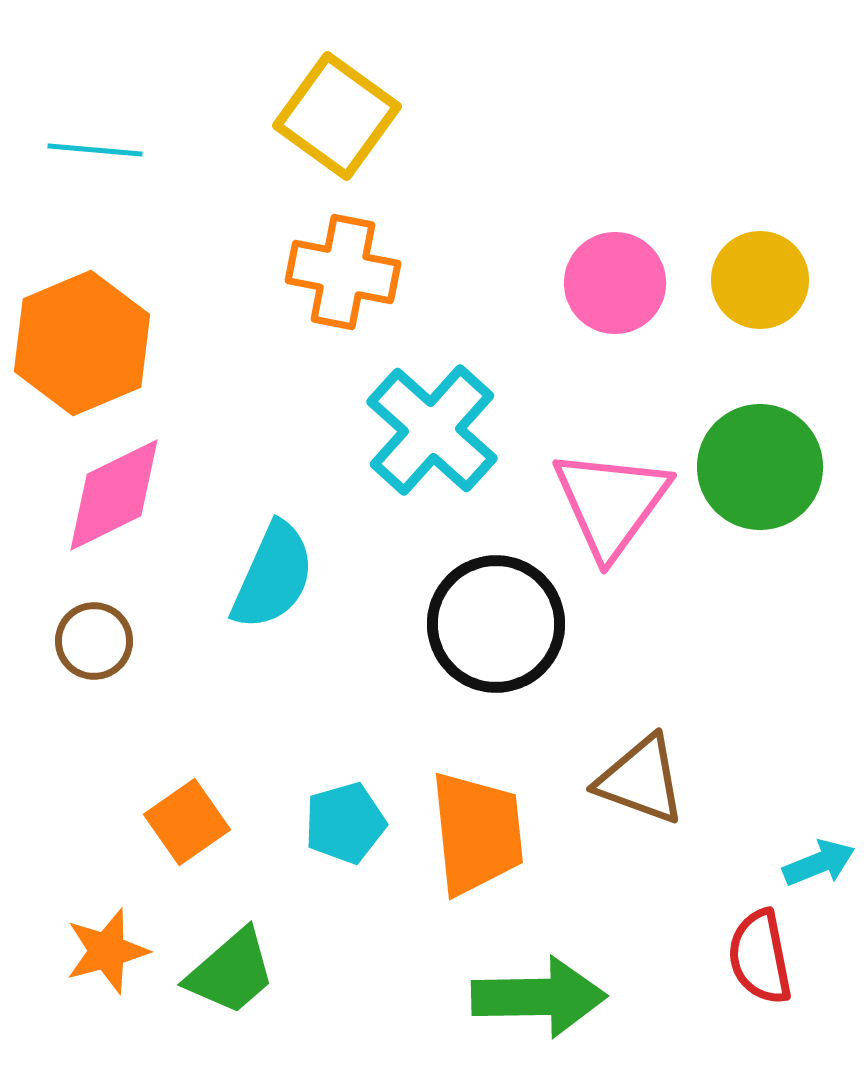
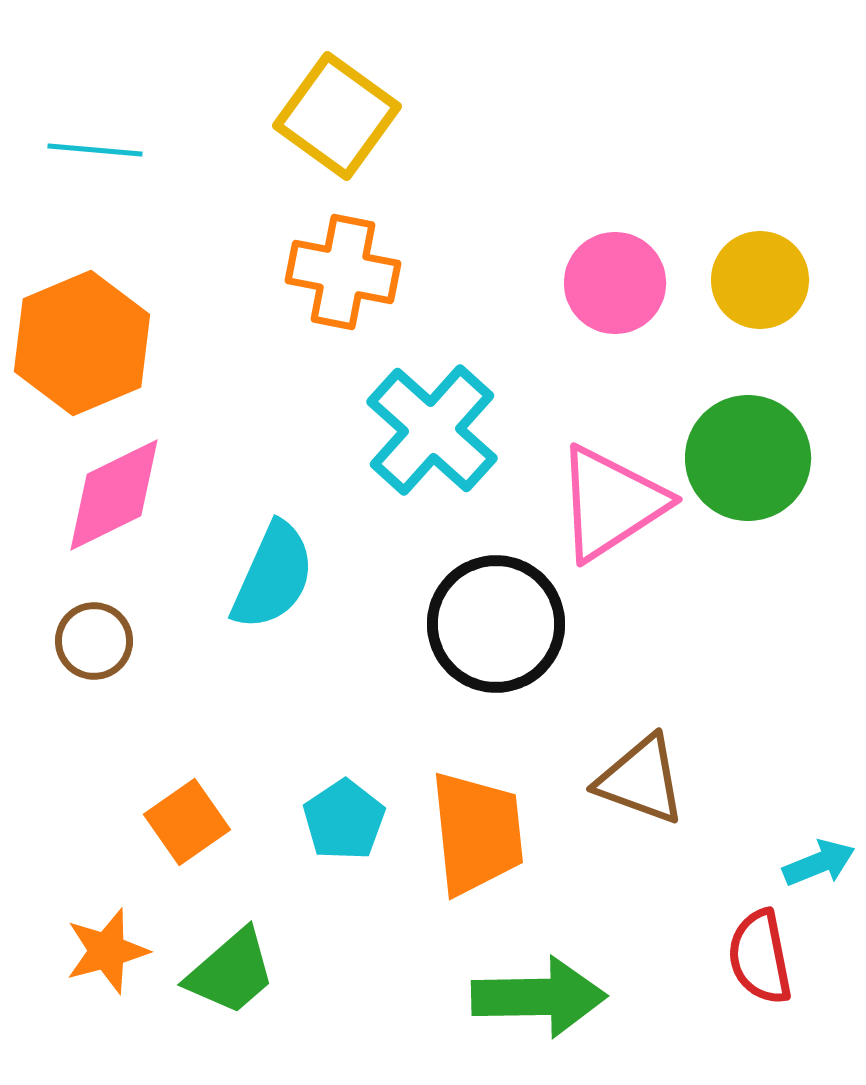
green circle: moved 12 px left, 9 px up
pink triangle: rotated 21 degrees clockwise
cyan pentagon: moved 1 px left, 3 px up; rotated 18 degrees counterclockwise
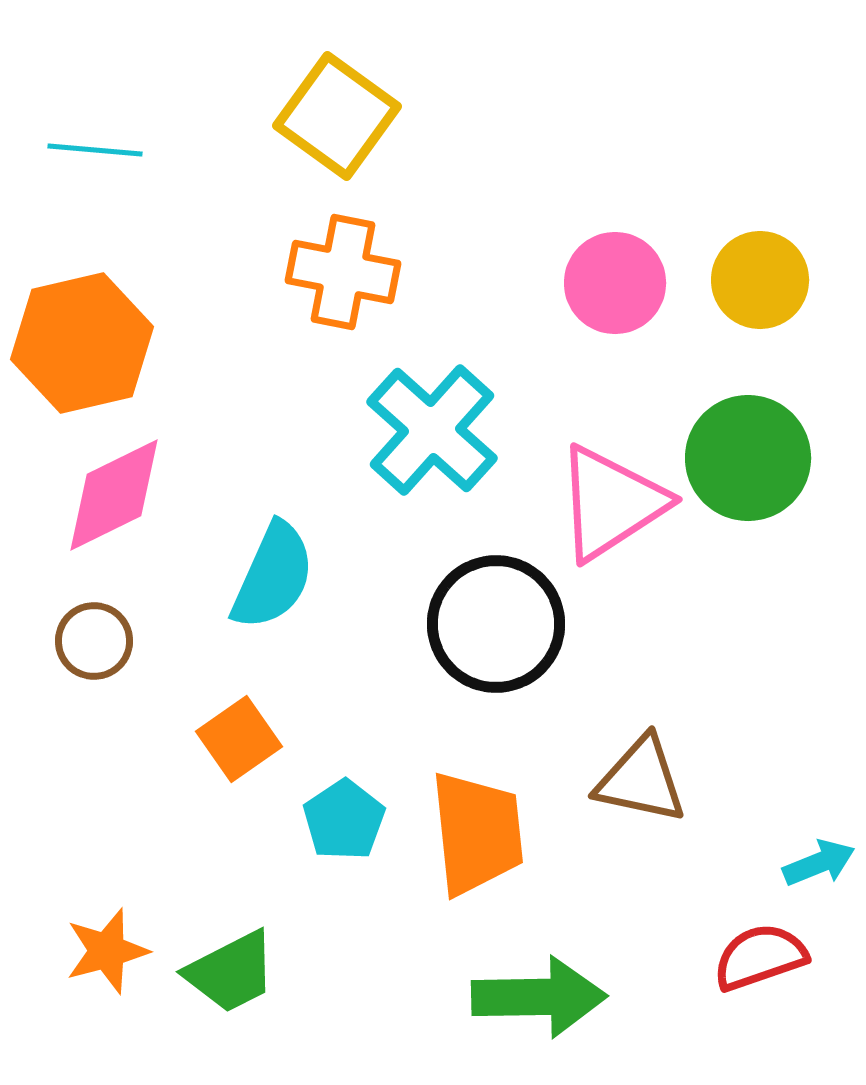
orange hexagon: rotated 10 degrees clockwise
brown triangle: rotated 8 degrees counterclockwise
orange square: moved 52 px right, 83 px up
red semicircle: rotated 82 degrees clockwise
green trapezoid: rotated 14 degrees clockwise
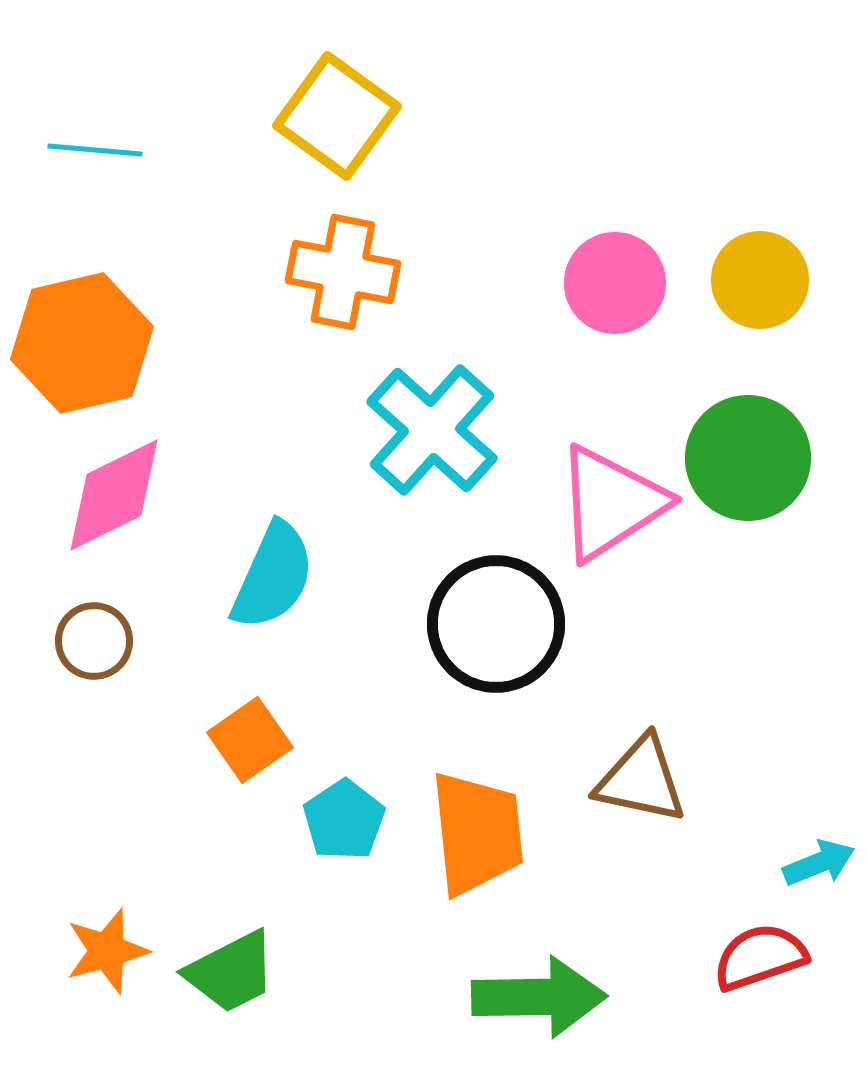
orange square: moved 11 px right, 1 px down
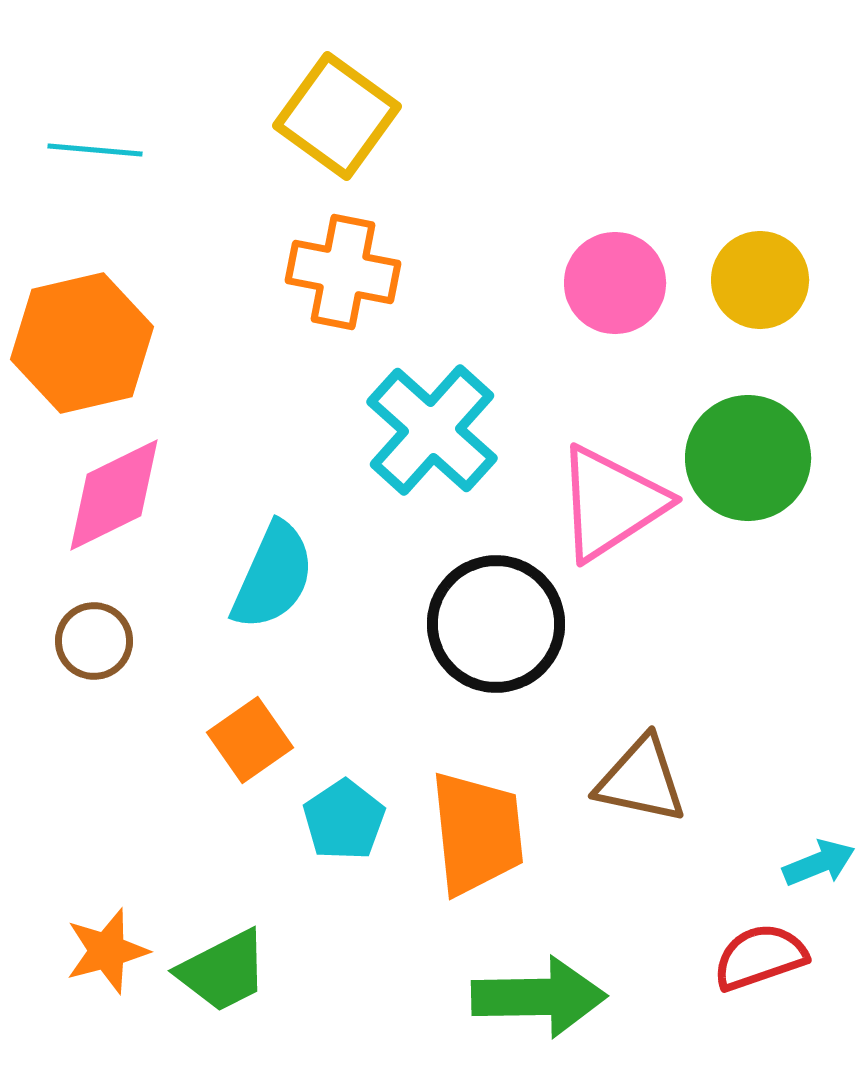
green trapezoid: moved 8 px left, 1 px up
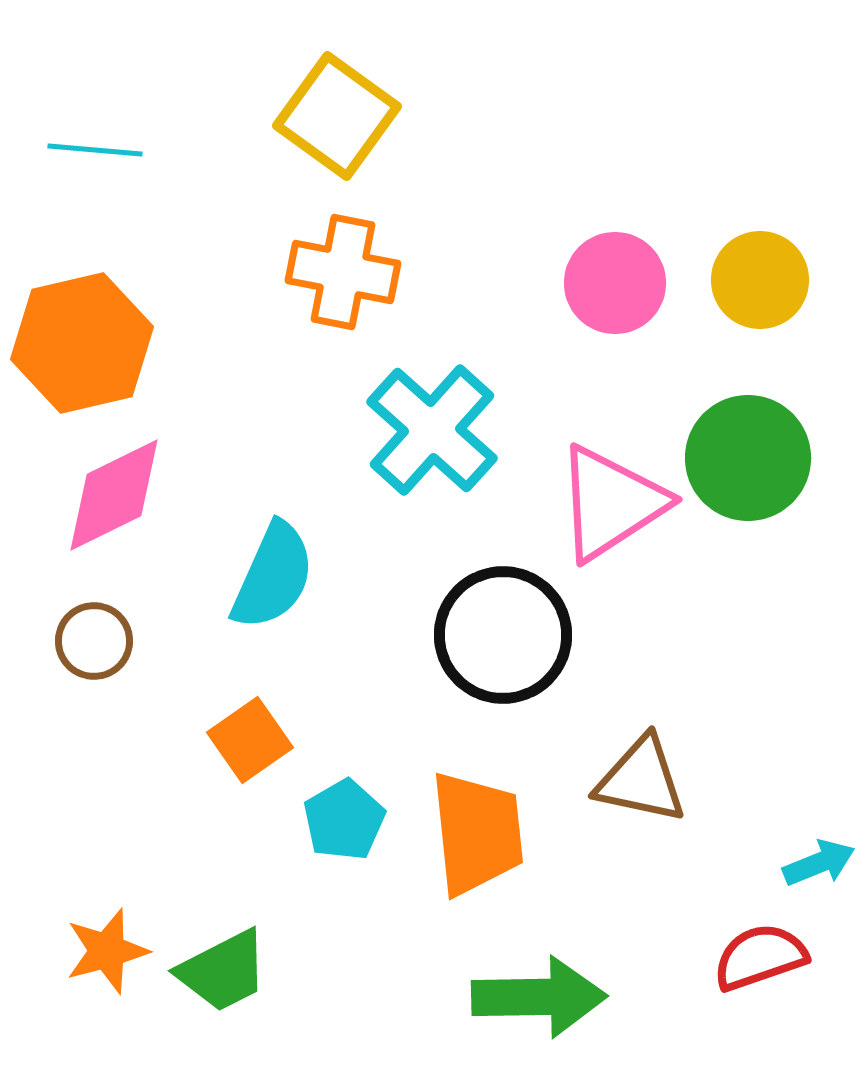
black circle: moved 7 px right, 11 px down
cyan pentagon: rotated 4 degrees clockwise
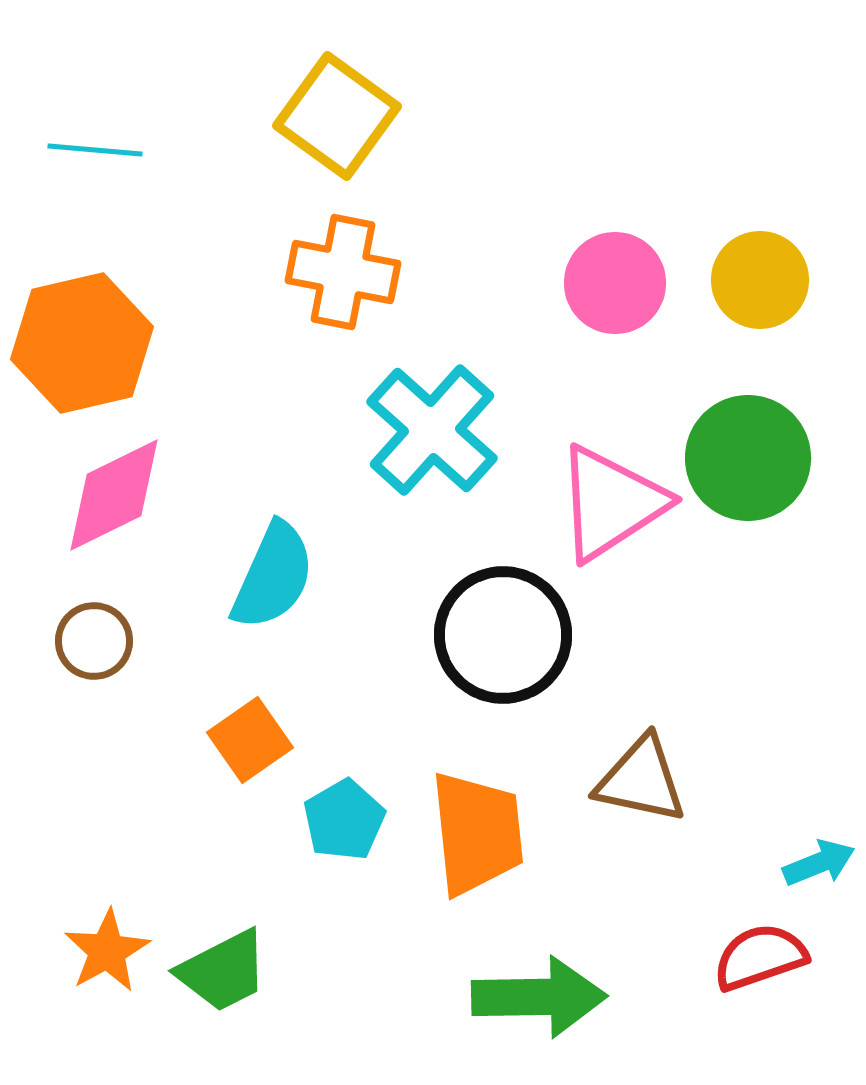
orange star: rotated 14 degrees counterclockwise
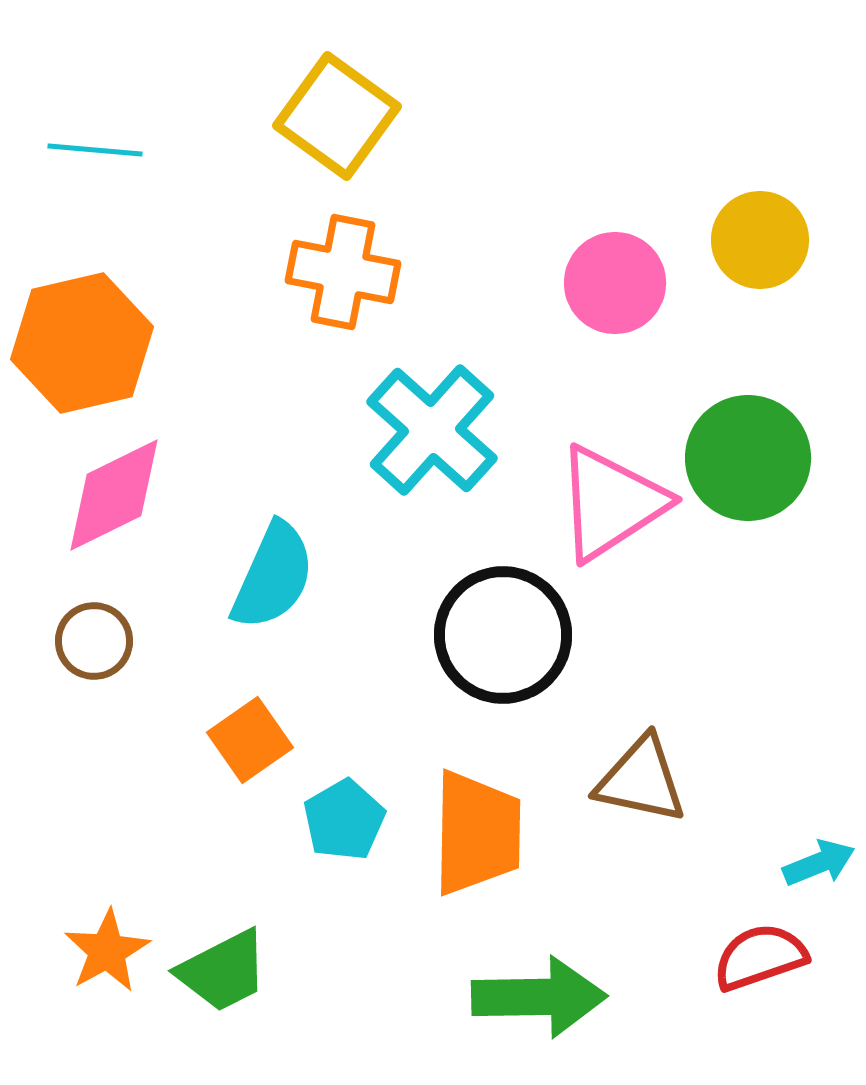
yellow circle: moved 40 px up
orange trapezoid: rotated 7 degrees clockwise
